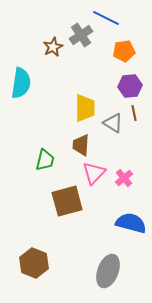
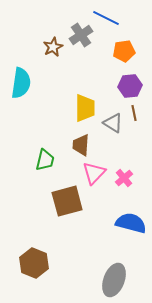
gray ellipse: moved 6 px right, 9 px down
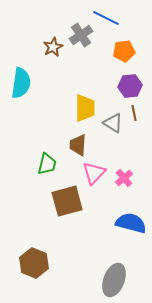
brown trapezoid: moved 3 px left
green trapezoid: moved 2 px right, 4 px down
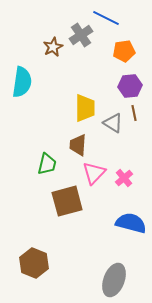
cyan semicircle: moved 1 px right, 1 px up
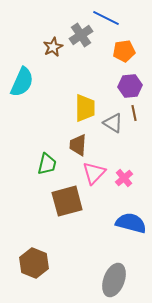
cyan semicircle: rotated 16 degrees clockwise
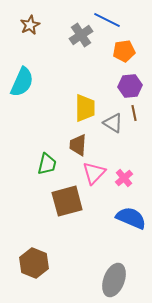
blue line: moved 1 px right, 2 px down
brown star: moved 23 px left, 22 px up
blue semicircle: moved 5 px up; rotated 8 degrees clockwise
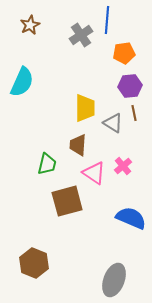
blue line: rotated 68 degrees clockwise
orange pentagon: moved 2 px down
pink triangle: rotated 40 degrees counterclockwise
pink cross: moved 1 px left, 12 px up
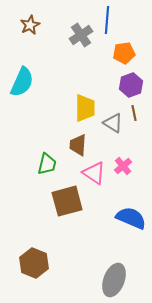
purple hexagon: moved 1 px right, 1 px up; rotated 15 degrees counterclockwise
